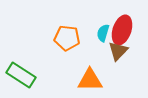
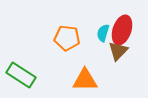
orange triangle: moved 5 px left
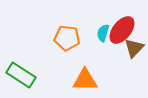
red ellipse: rotated 20 degrees clockwise
brown triangle: moved 16 px right, 3 px up
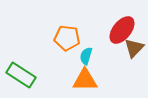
cyan semicircle: moved 17 px left, 23 px down
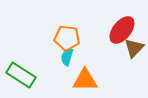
cyan semicircle: moved 19 px left, 1 px down
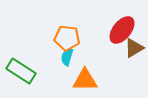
brown triangle: rotated 15 degrees clockwise
green rectangle: moved 4 px up
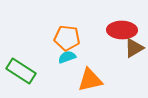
red ellipse: rotated 52 degrees clockwise
cyan semicircle: rotated 54 degrees clockwise
orange triangle: moved 5 px right; rotated 12 degrees counterclockwise
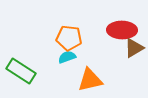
orange pentagon: moved 2 px right
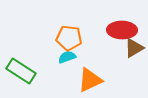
orange triangle: rotated 12 degrees counterclockwise
